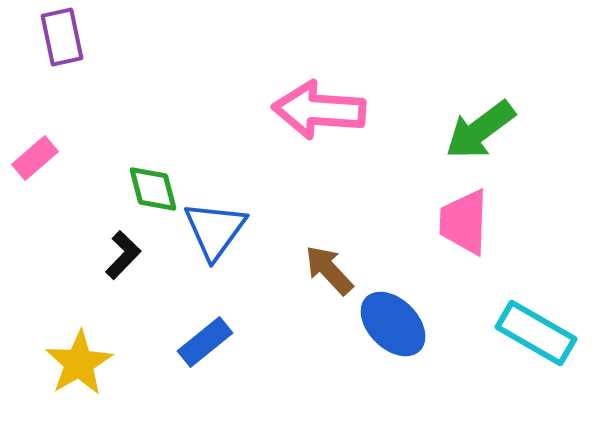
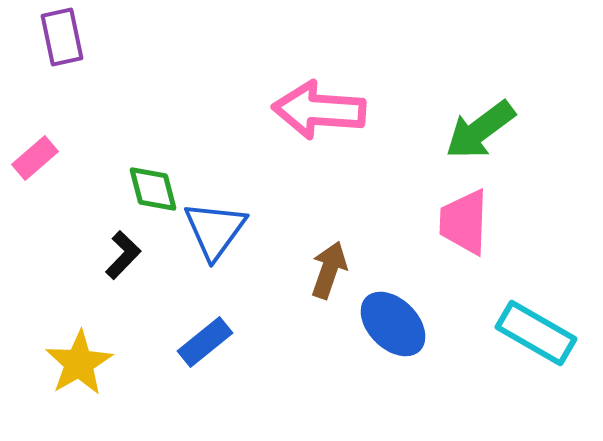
brown arrow: rotated 62 degrees clockwise
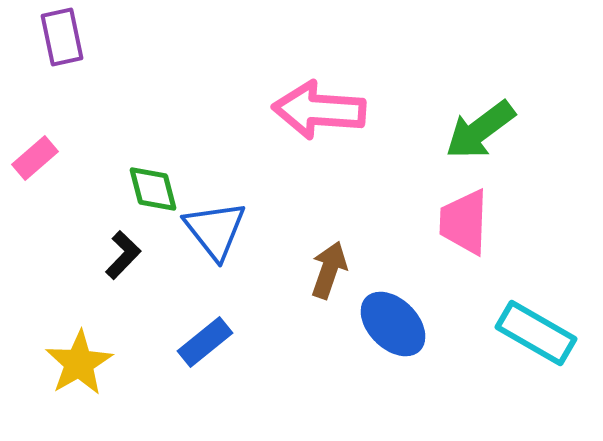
blue triangle: rotated 14 degrees counterclockwise
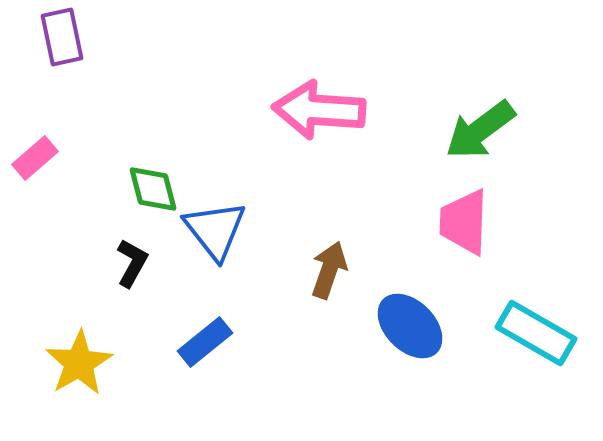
black L-shape: moved 9 px right, 8 px down; rotated 15 degrees counterclockwise
blue ellipse: moved 17 px right, 2 px down
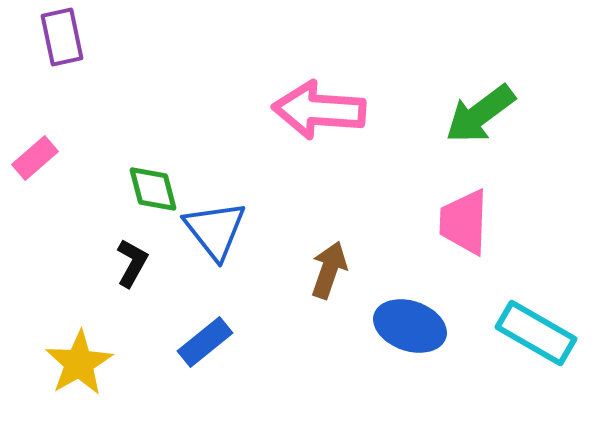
green arrow: moved 16 px up
blue ellipse: rotated 26 degrees counterclockwise
